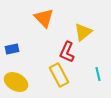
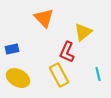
yellow ellipse: moved 2 px right, 4 px up
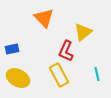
red L-shape: moved 1 px left, 1 px up
cyan line: moved 1 px left
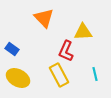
yellow triangle: rotated 36 degrees clockwise
blue rectangle: rotated 48 degrees clockwise
cyan line: moved 2 px left
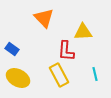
red L-shape: rotated 20 degrees counterclockwise
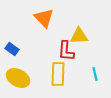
yellow triangle: moved 4 px left, 4 px down
yellow rectangle: moved 1 px left, 1 px up; rotated 30 degrees clockwise
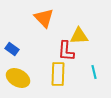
cyan line: moved 1 px left, 2 px up
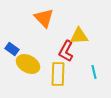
red L-shape: rotated 25 degrees clockwise
yellow ellipse: moved 10 px right, 14 px up
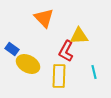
yellow rectangle: moved 1 px right, 2 px down
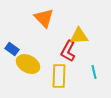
red L-shape: moved 2 px right
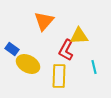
orange triangle: moved 3 px down; rotated 25 degrees clockwise
red L-shape: moved 2 px left, 1 px up
cyan line: moved 5 px up
